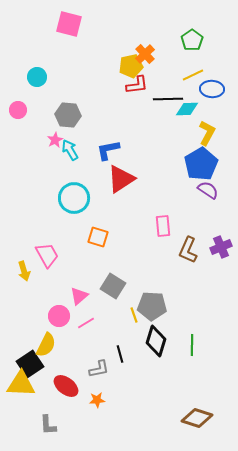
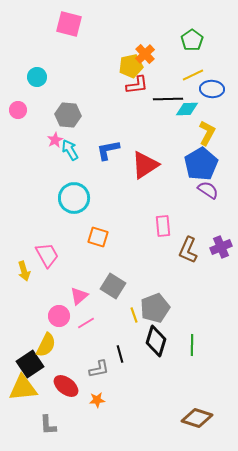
red triangle at (121, 179): moved 24 px right, 14 px up
gray pentagon at (152, 306): moved 3 px right, 2 px down; rotated 24 degrees counterclockwise
yellow triangle at (21, 384): moved 2 px right, 4 px down; rotated 8 degrees counterclockwise
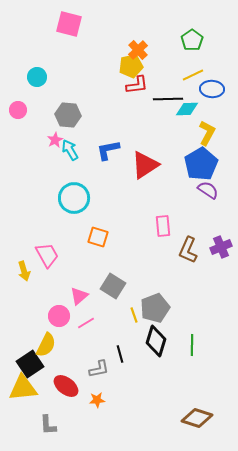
orange cross at (145, 54): moved 7 px left, 4 px up
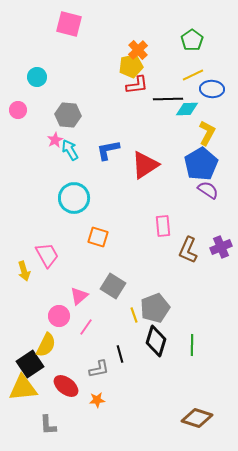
pink line at (86, 323): moved 4 px down; rotated 24 degrees counterclockwise
